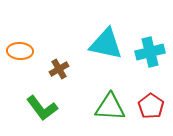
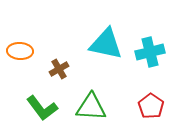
green triangle: moved 19 px left
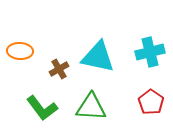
cyan triangle: moved 8 px left, 13 px down
red pentagon: moved 4 px up
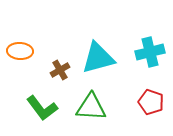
cyan triangle: moved 1 px down; rotated 27 degrees counterclockwise
brown cross: moved 1 px right, 1 px down
red pentagon: rotated 15 degrees counterclockwise
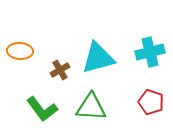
green L-shape: moved 1 px down
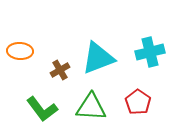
cyan triangle: rotated 6 degrees counterclockwise
red pentagon: moved 13 px left; rotated 15 degrees clockwise
